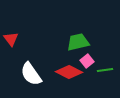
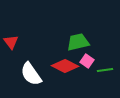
red triangle: moved 3 px down
pink square: rotated 16 degrees counterclockwise
red diamond: moved 4 px left, 6 px up
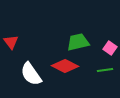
pink square: moved 23 px right, 13 px up
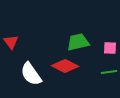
pink square: rotated 32 degrees counterclockwise
green line: moved 4 px right, 2 px down
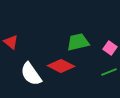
red triangle: rotated 14 degrees counterclockwise
pink square: rotated 32 degrees clockwise
red diamond: moved 4 px left
green line: rotated 14 degrees counterclockwise
